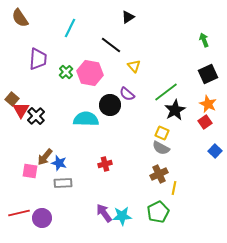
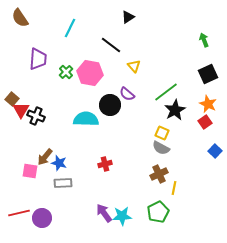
black cross: rotated 24 degrees counterclockwise
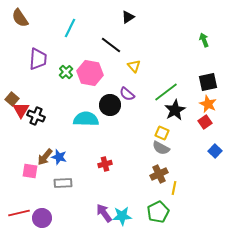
black square: moved 8 px down; rotated 12 degrees clockwise
blue star: moved 6 px up
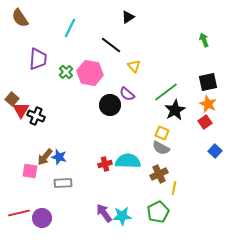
cyan semicircle: moved 42 px right, 42 px down
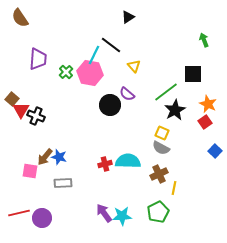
cyan line: moved 24 px right, 27 px down
black square: moved 15 px left, 8 px up; rotated 12 degrees clockwise
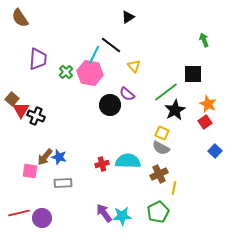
red cross: moved 3 px left
